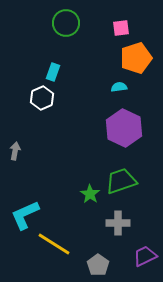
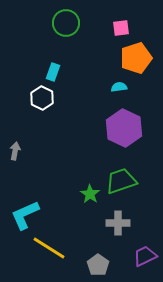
white hexagon: rotated 10 degrees counterclockwise
yellow line: moved 5 px left, 4 px down
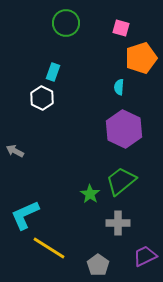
pink square: rotated 24 degrees clockwise
orange pentagon: moved 5 px right
cyan semicircle: rotated 77 degrees counterclockwise
purple hexagon: moved 1 px down
gray arrow: rotated 72 degrees counterclockwise
green trapezoid: rotated 20 degrees counterclockwise
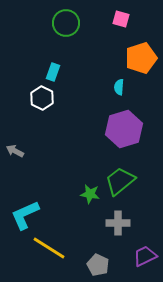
pink square: moved 9 px up
purple hexagon: rotated 18 degrees clockwise
green trapezoid: moved 1 px left
green star: rotated 24 degrees counterclockwise
gray pentagon: rotated 10 degrees counterclockwise
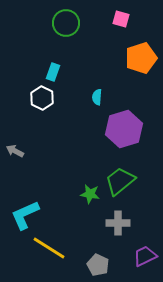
cyan semicircle: moved 22 px left, 10 px down
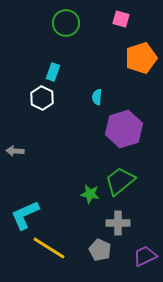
gray arrow: rotated 24 degrees counterclockwise
gray pentagon: moved 2 px right, 15 px up
